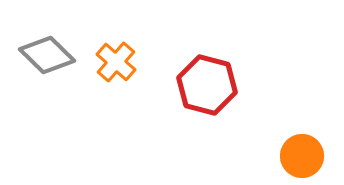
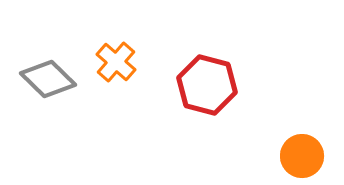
gray diamond: moved 1 px right, 24 px down
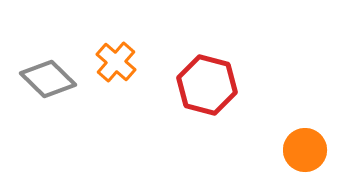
orange circle: moved 3 px right, 6 px up
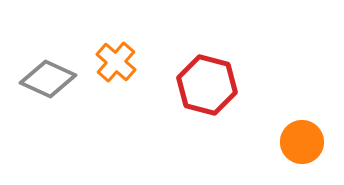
gray diamond: rotated 20 degrees counterclockwise
orange circle: moved 3 px left, 8 px up
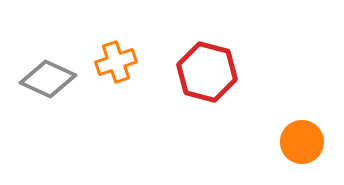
orange cross: rotated 30 degrees clockwise
red hexagon: moved 13 px up
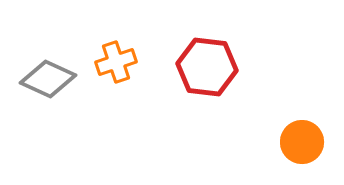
red hexagon: moved 5 px up; rotated 8 degrees counterclockwise
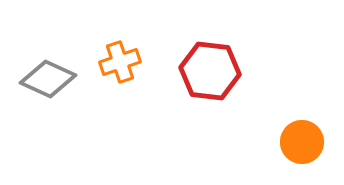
orange cross: moved 4 px right
red hexagon: moved 3 px right, 4 px down
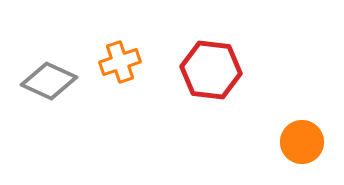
red hexagon: moved 1 px right, 1 px up
gray diamond: moved 1 px right, 2 px down
